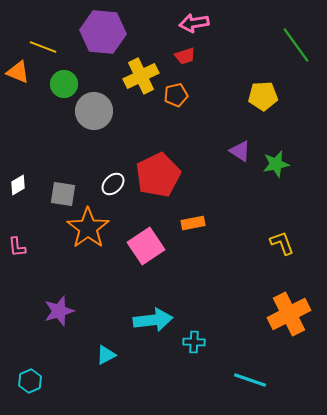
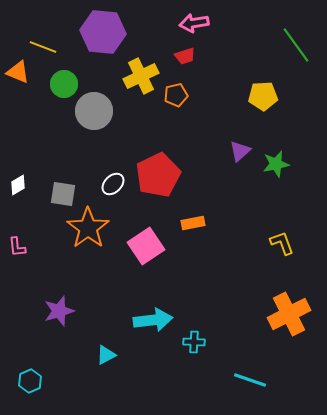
purple triangle: rotated 45 degrees clockwise
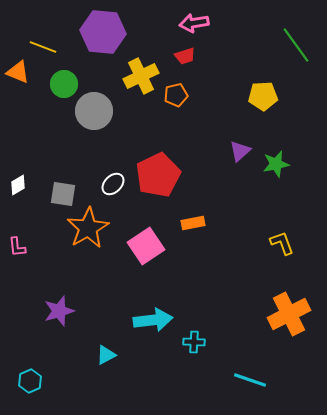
orange star: rotated 6 degrees clockwise
